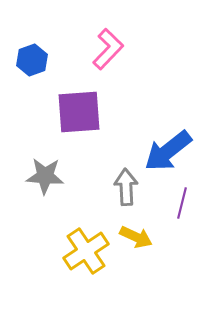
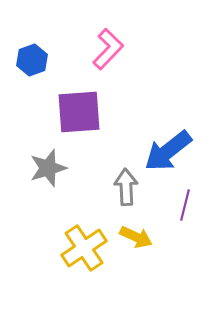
gray star: moved 3 px right, 8 px up; rotated 21 degrees counterclockwise
purple line: moved 3 px right, 2 px down
yellow cross: moved 2 px left, 3 px up
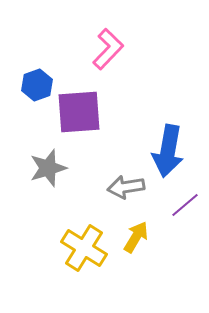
blue hexagon: moved 5 px right, 25 px down
blue arrow: rotated 42 degrees counterclockwise
gray arrow: rotated 96 degrees counterclockwise
purple line: rotated 36 degrees clockwise
yellow arrow: rotated 84 degrees counterclockwise
yellow cross: rotated 24 degrees counterclockwise
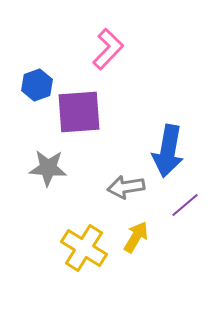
gray star: rotated 21 degrees clockwise
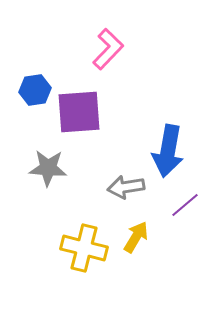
blue hexagon: moved 2 px left, 5 px down; rotated 12 degrees clockwise
yellow cross: rotated 18 degrees counterclockwise
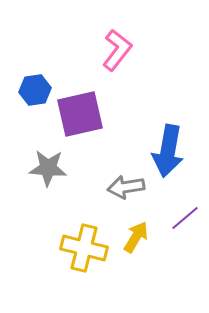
pink L-shape: moved 9 px right, 1 px down; rotated 6 degrees counterclockwise
purple square: moved 1 px right, 2 px down; rotated 9 degrees counterclockwise
purple line: moved 13 px down
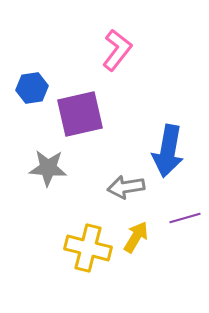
blue hexagon: moved 3 px left, 2 px up
purple line: rotated 24 degrees clockwise
yellow cross: moved 4 px right
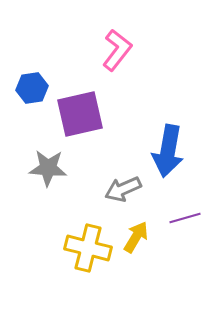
gray arrow: moved 3 px left, 2 px down; rotated 15 degrees counterclockwise
